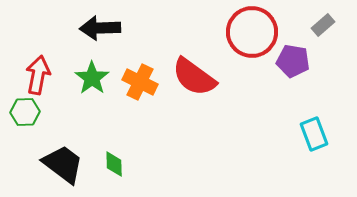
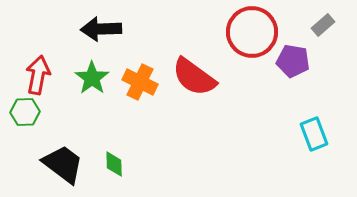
black arrow: moved 1 px right, 1 px down
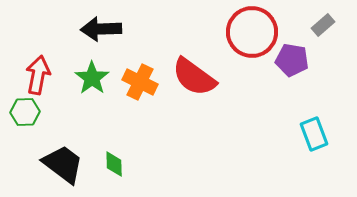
purple pentagon: moved 1 px left, 1 px up
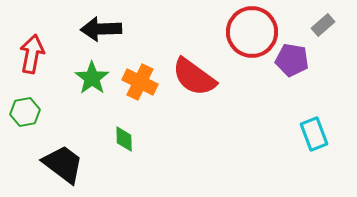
red arrow: moved 6 px left, 21 px up
green hexagon: rotated 8 degrees counterclockwise
green diamond: moved 10 px right, 25 px up
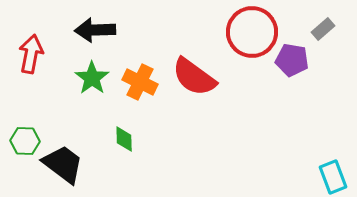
gray rectangle: moved 4 px down
black arrow: moved 6 px left, 1 px down
red arrow: moved 1 px left
green hexagon: moved 29 px down; rotated 12 degrees clockwise
cyan rectangle: moved 19 px right, 43 px down
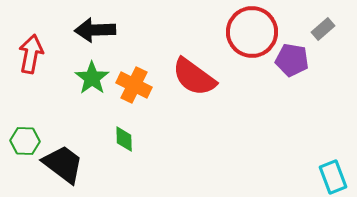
orange cross: moved 6 px left, 3 px down
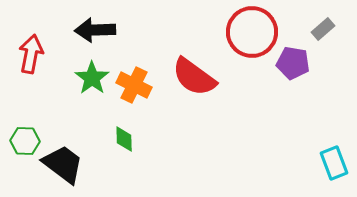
purple pentagon: moved 1 px right, 3 px down
cyan rectangle: moved 1 px right, 14 px up
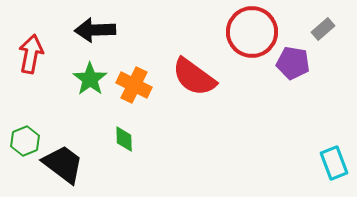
green star: moved 2 px left, 1 px down
green hexagon: rotated 24 degrees counterclockwise
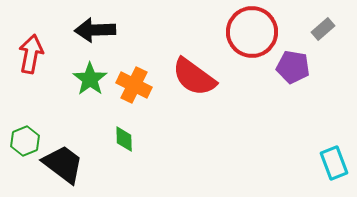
purple pentagon: moved 4 px down
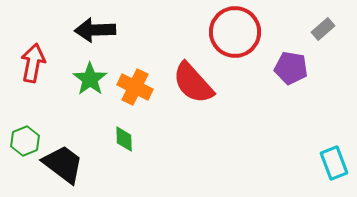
red circle: moved 17 px left
red arrow: moved 2 px right, 9 px down
purple pentagon: moved 2 px left, 1 px down
red semicircle: moved 1 px left, 6 px down; rotated 12 degrees clockwise
orange cross: moved 1 px right, 2 px down
